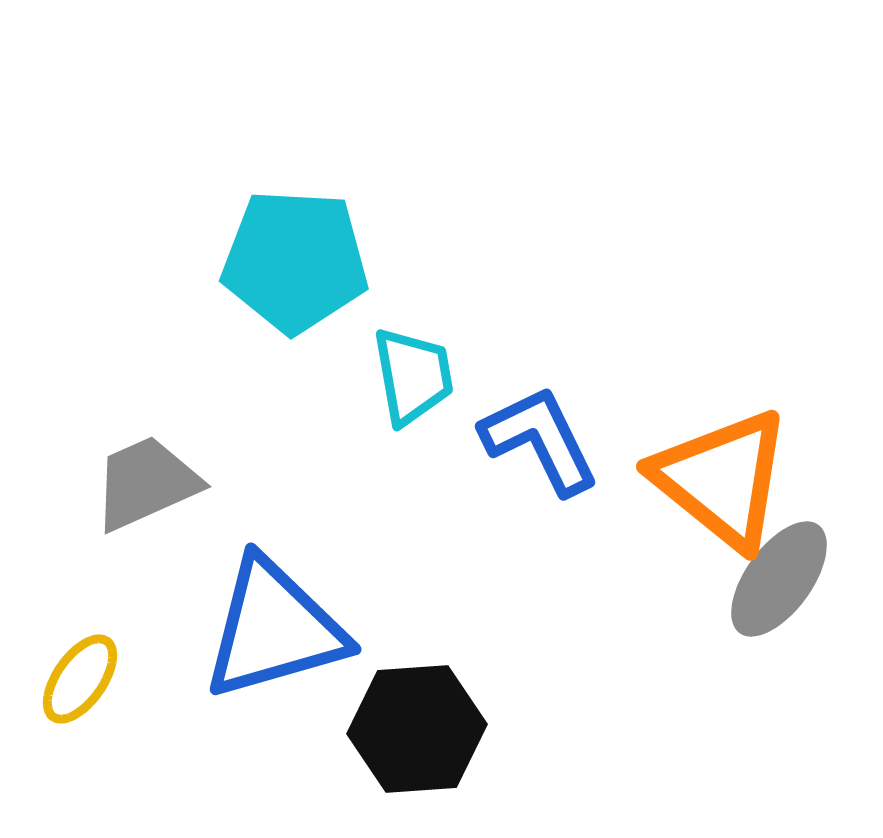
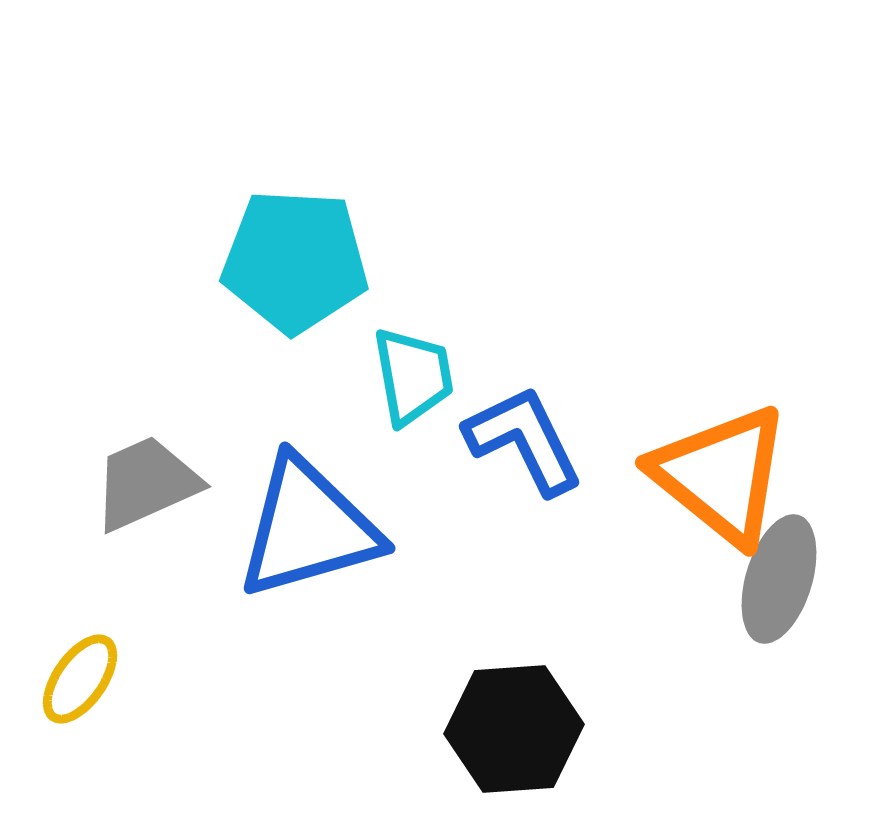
blue L-shape: moved 16 px left
orange triangle: moved 1 px left, 4 px up
gray ellipse: rotated 19 degrees counterclockwise
blue triangle: moved 34 px right, 101 px up
black hexagon: moved 97 px right
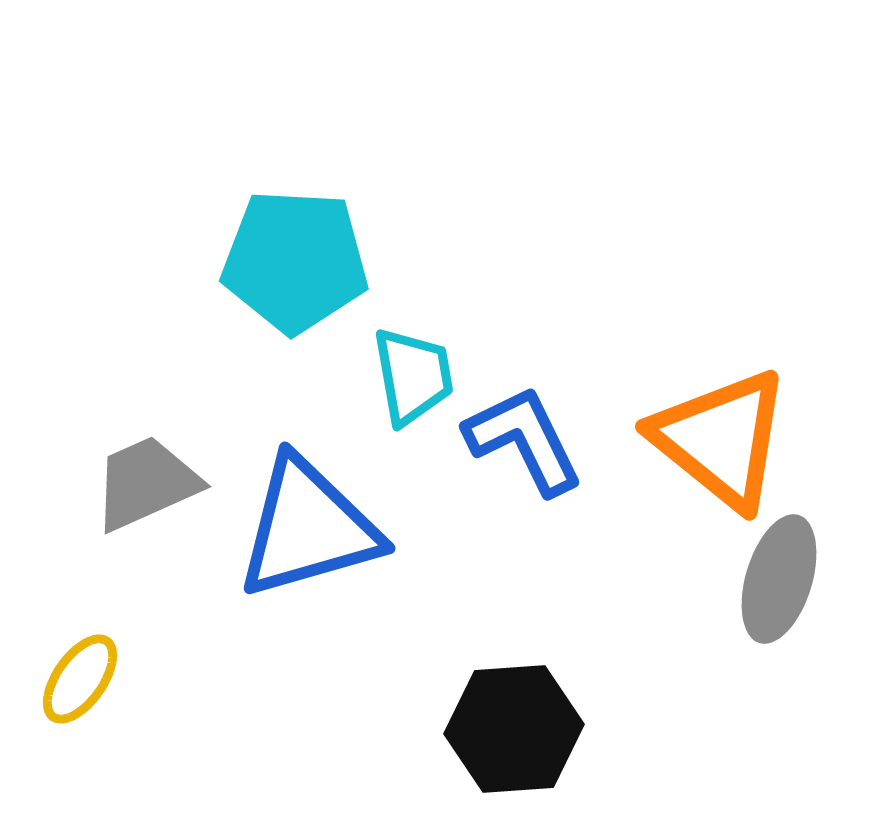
orange triangle: moved 36 px up
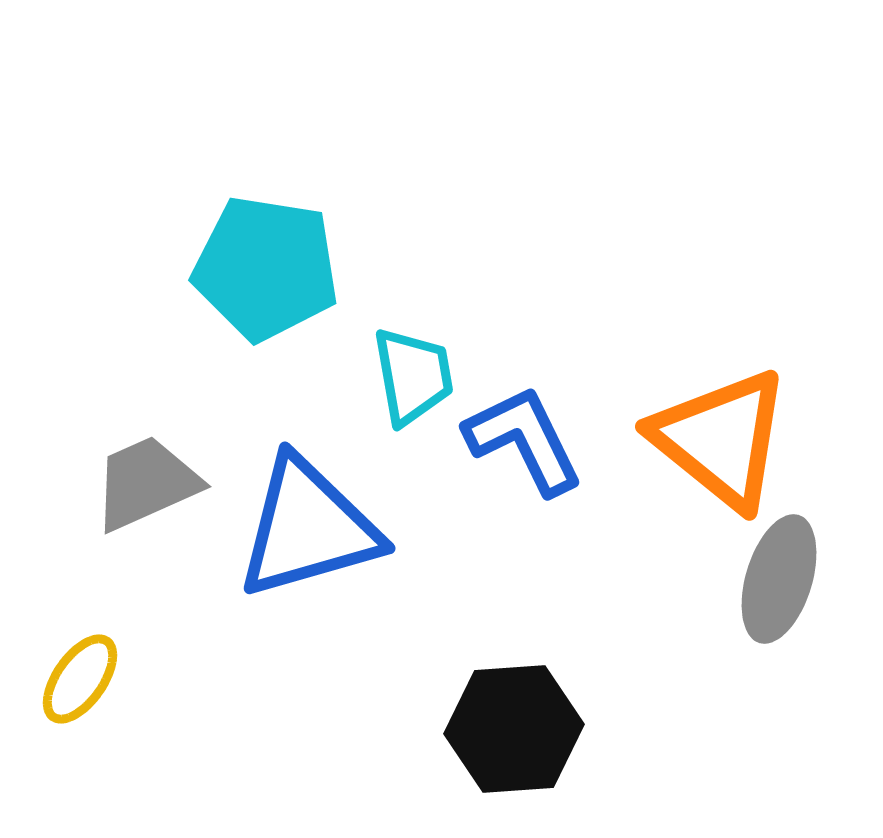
cyan pentagon: moved 29 px left, 7 px down; rotated 6 degrees clockwise
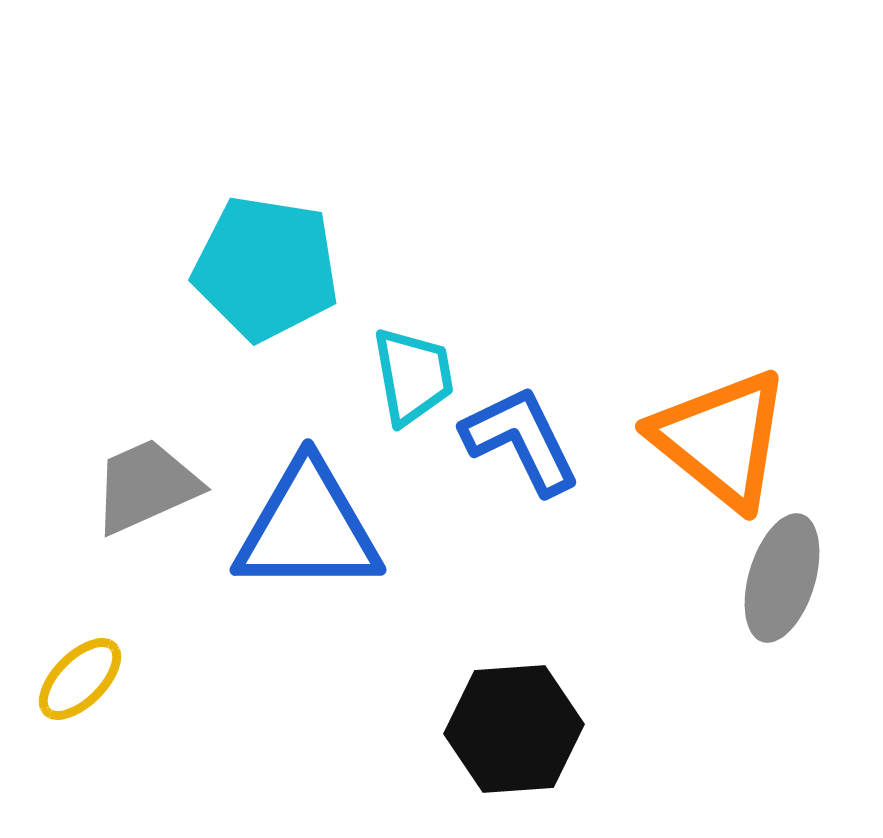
blue L-shape: moved 3 px left
gray trapezoid: moved 3 px down
blue triangle: rotated 16 degrees clockwise
gray ellipse: moved 3 px right, 1 px up
yellow ellipse: rotated 10 degrees clockwise
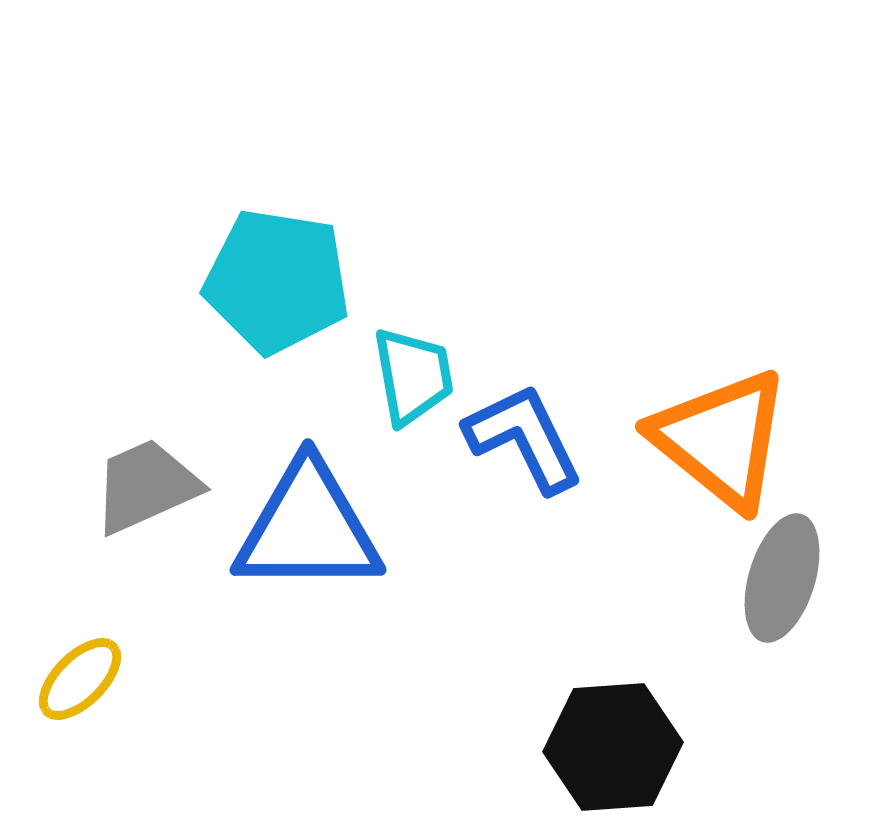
cyan pentagon: moved 11 px right, 13 px down
blue L-shape: moved 3 px right, 2 px up
black hexagon: moved 99 px right, 18 px down
